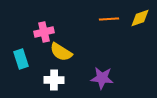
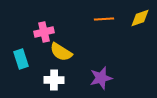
orange line: moved 5 px left
purple star: moved 1 px left; rotated 20 degrees counterclockwise
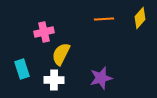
yellow diamond: rotated 30 degrees counterclockwise
yellow semicircle: moved 2 px down; rotated 85 degrees clockwise
cyan rectangle: moved 1 px right, 10 px down
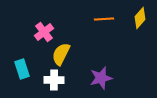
pink cross: rotated 24 degrees counterclockwise
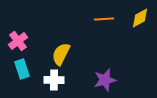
yellow diamond: rotated 20 degrees clockwise
pink cross: moved 26 px left, 9 px down
purple star: moved 4 px right, 2 px down
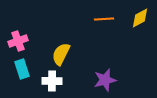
pink cross: rotated 18 degrees clockwise
white cross: moved 2 px left, 1 px down
